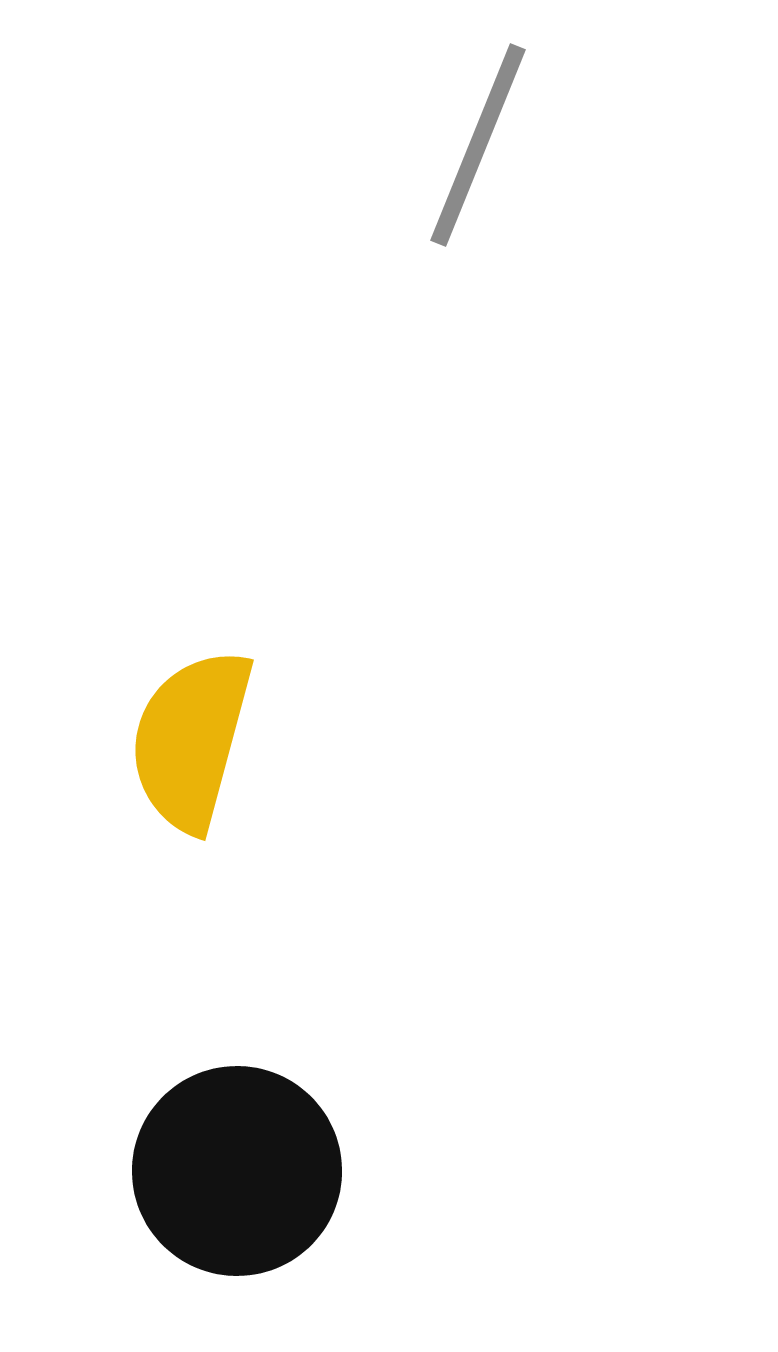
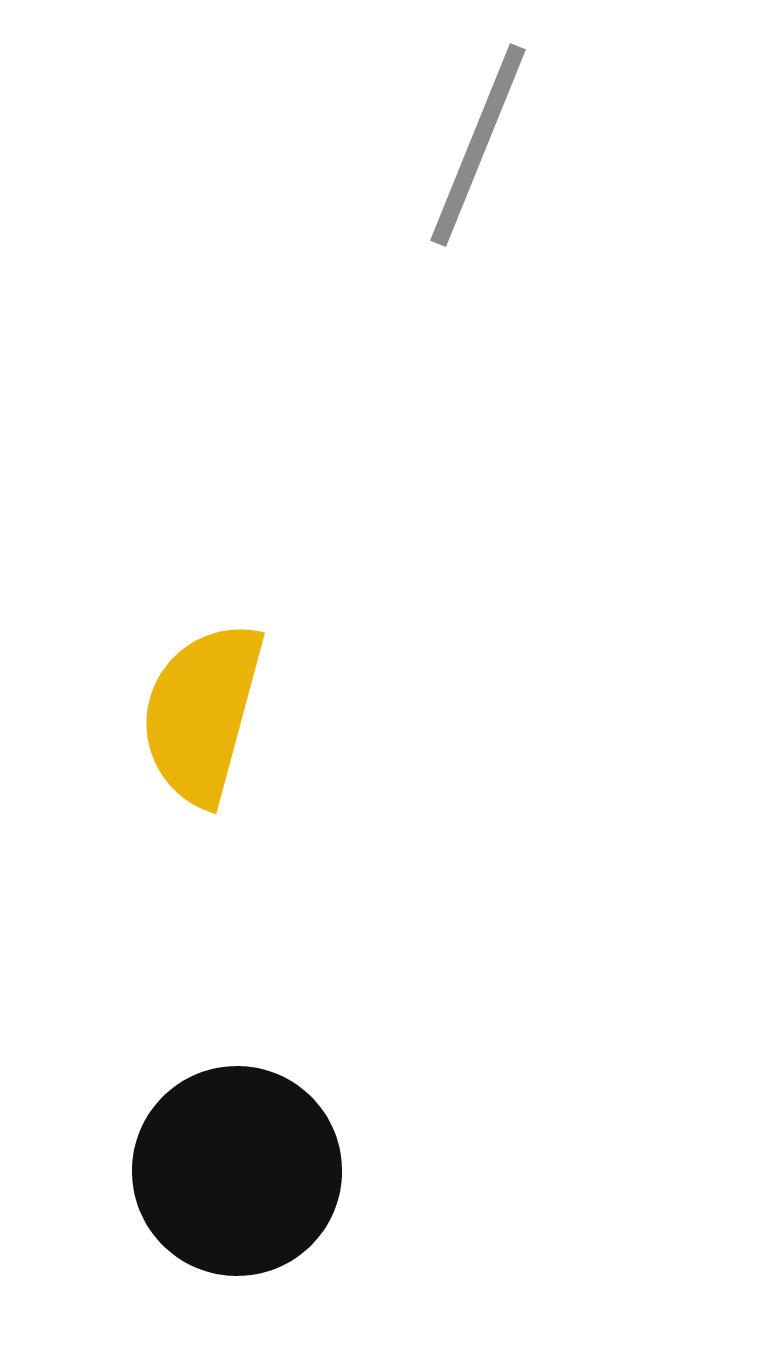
yellow semicircle: moved 11 px right, 27 px up
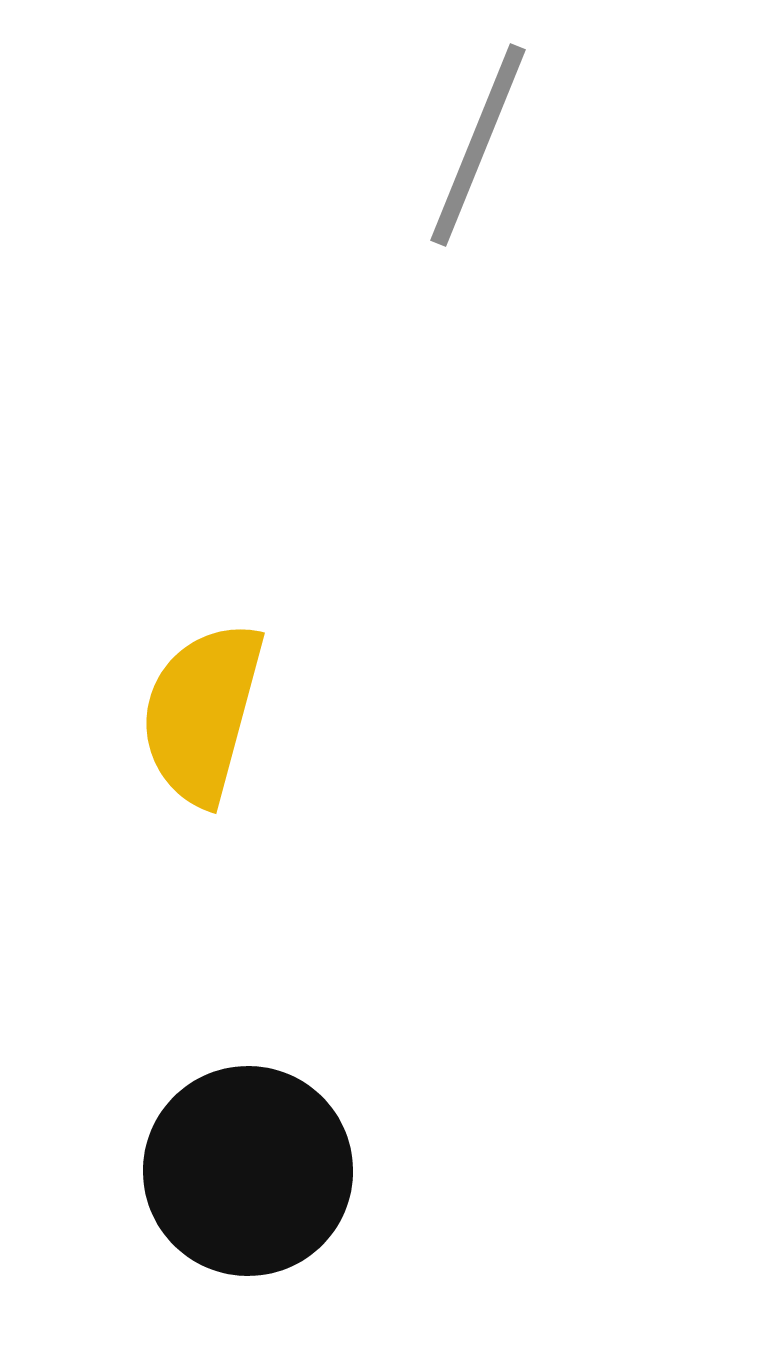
black circle: moved 11 px right
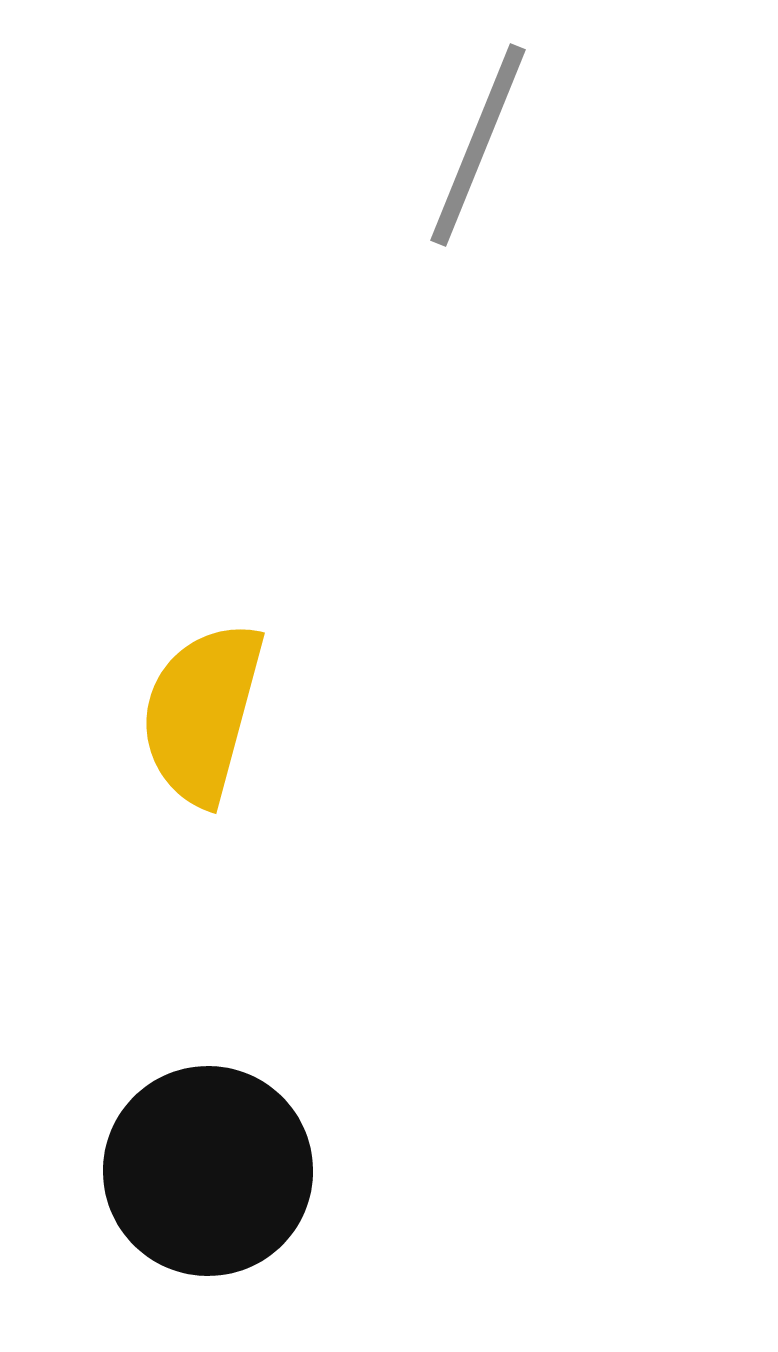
black circle: moved 40 px left
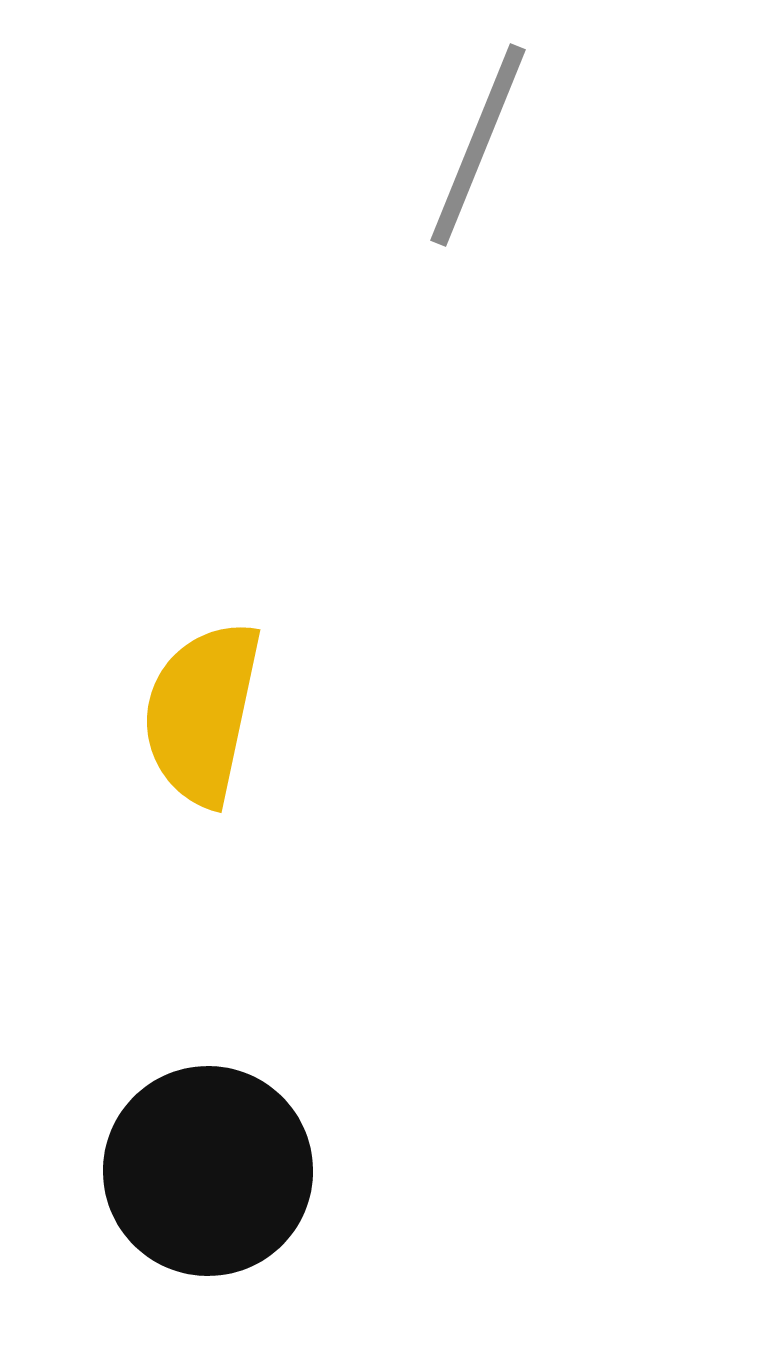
yellow semicircle: rotated 3 degrees counterclockwise
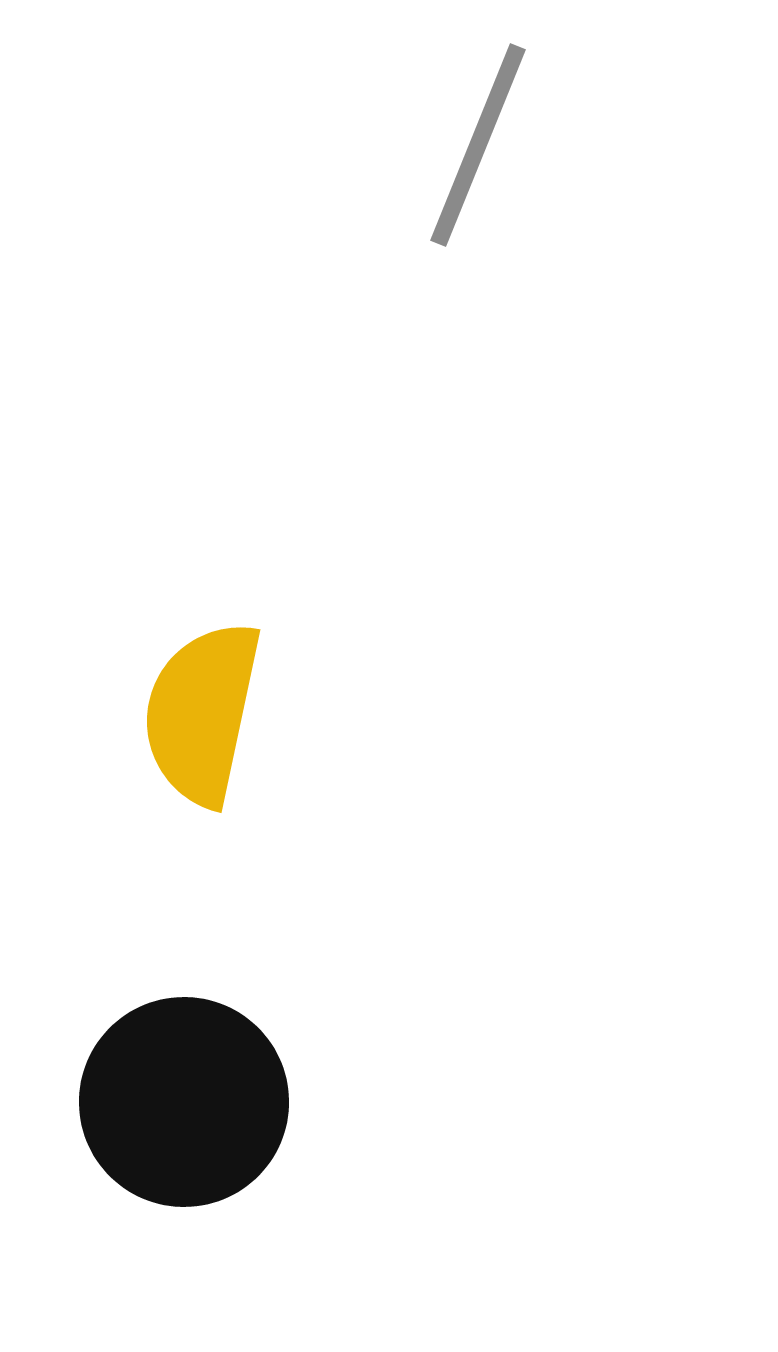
black circle: moved 24 px left, 69 px up
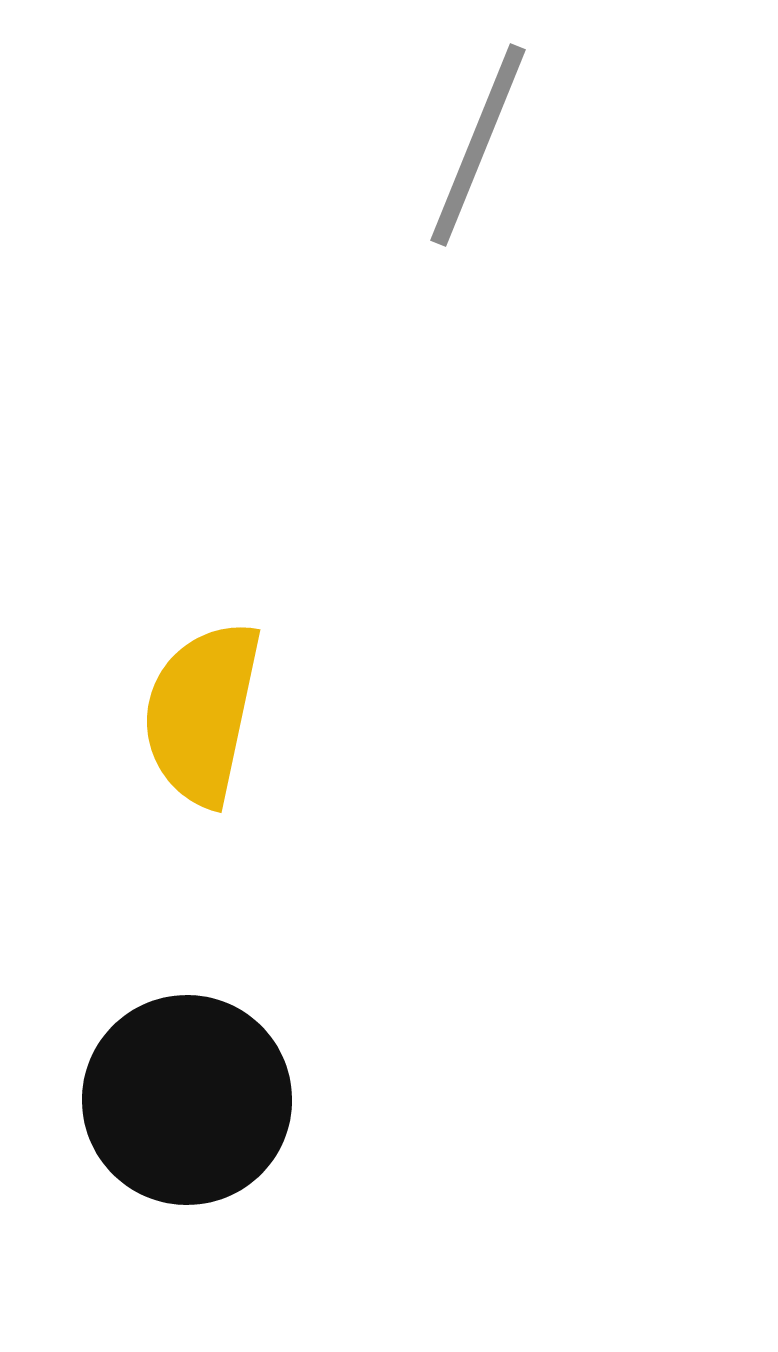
black circle: moved 3 px right, 2 px up
